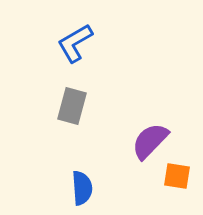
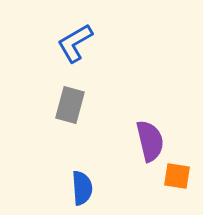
gray rectangle: moved 2 px left, 1 px up
purple semicircle: rotated 123 degrees clockwise
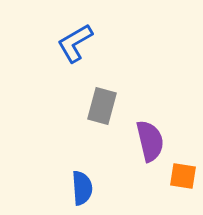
gray rectangle: moved 32 px right, 1 px down
orange square: moved 6 px right
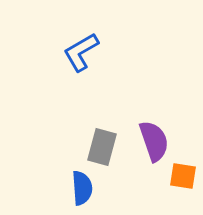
blue L-shape: moved 6 px right, 9 px down
gray rectangle: moved 41 px down
purple semicircle: moved 4 px right; rotated 6 degrees counterclockwise
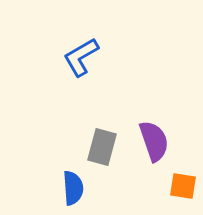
blue L-shape: moved 5 px down
orange square: moved 10 px down
blue semicircle: moved 9 px left
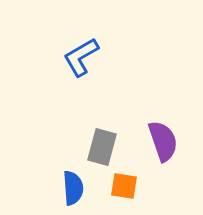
purple semicircle: moved 9 px right
orange square: moved 59 px left
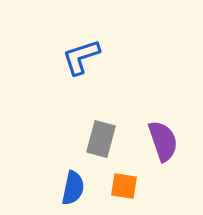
blue L-shape: rotated 12 degrees clockwise
gray rectangle: moved 1 px left, 8 px up
blue semicircle: rotated 16 degrees clockwise
